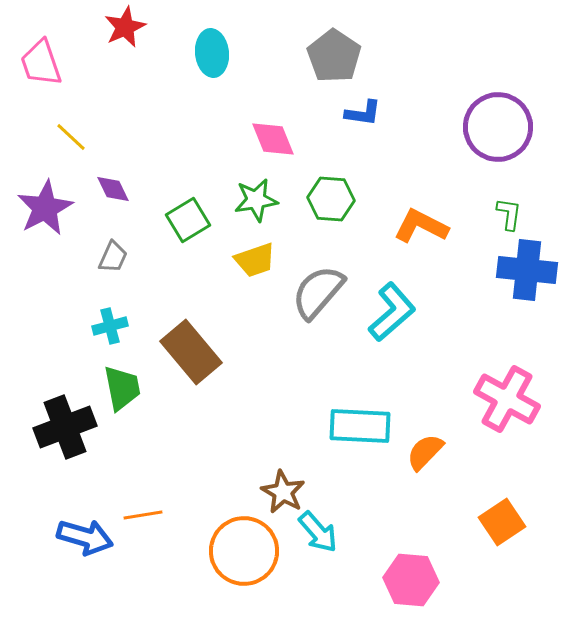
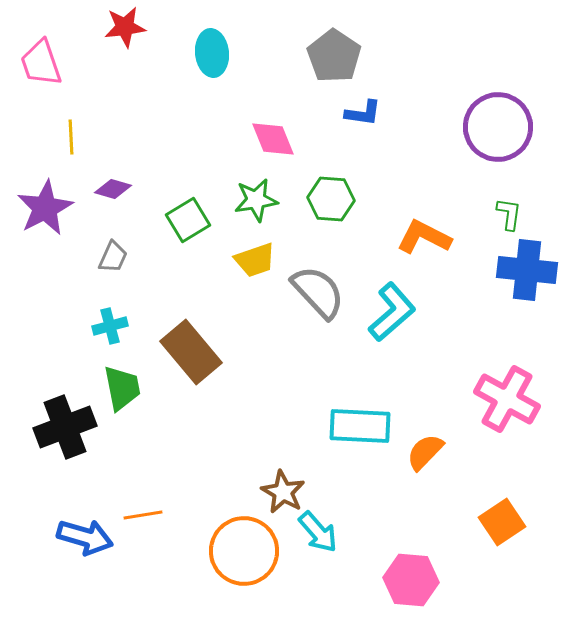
red star: rotated 18 degrees clockwise
yellow line: rotated 44 degrees clockwise
purple diamond: rotated 48 degrees counterclockwise
orange L-shape: moved 3 px right, 11 px down
gray semicircle: rotated 96 degrees clockwise
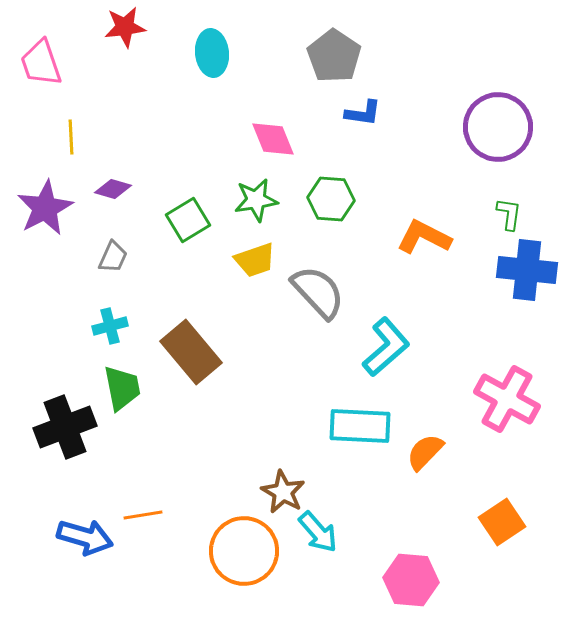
cyan L-shape: moved 6 px left, 35 px down
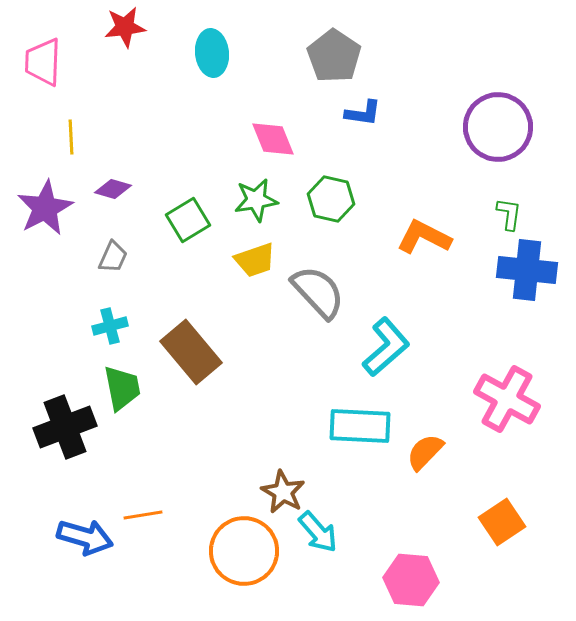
pink trapezoid: moved 2 px right, 1 px up; rotated 21 degrees clockwise
green hexagon: rotated 9 degrees clockwise
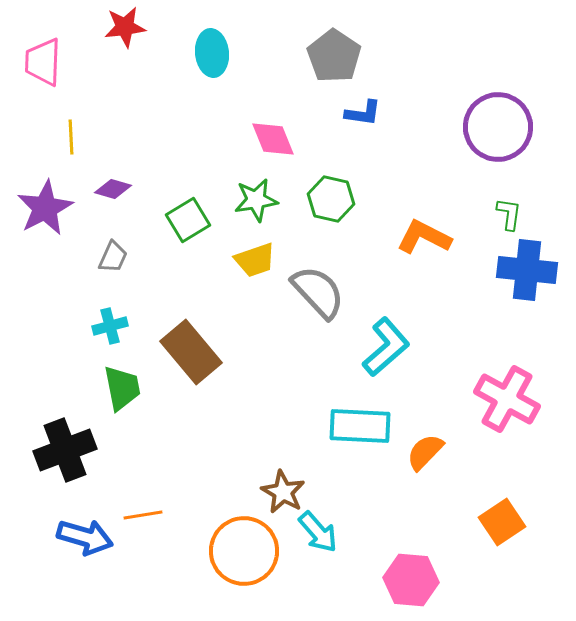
black cross: moved 23 px down
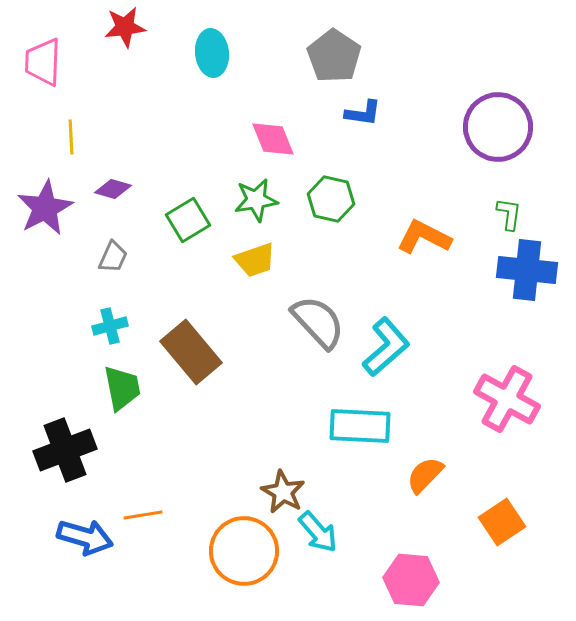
gray semicircle: moved 30 px down
orange semicircle: moved 23 px down
